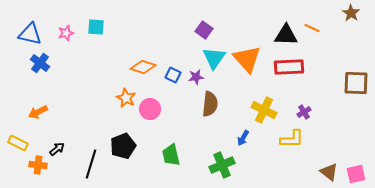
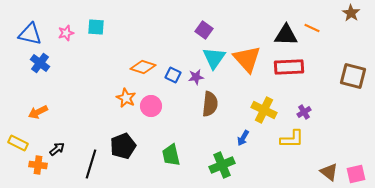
brown square: moved 3 px left, 7 px up; rotated 12 degrees clockwise
pink circle: moved 1 px right, 3 px up
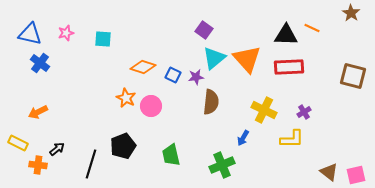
cyan square: moved 7 px right, 12 px down
cyan triangle: rotated 15 degrees clockwise
brown semicircle: moved 1 px right, 2 px up
pink square: moved 1 px down
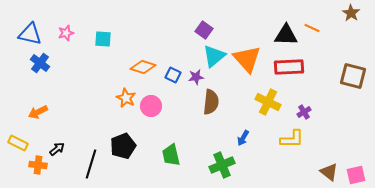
cyan triangle: moved 2 px up
yellow cross: moved 4 px right, 8 px up
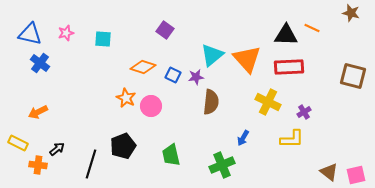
brown star: rotated 18 degrees counterclockwise
purple square: moved 39 px left
cyan triangle: moved 2 px left, 1 px up
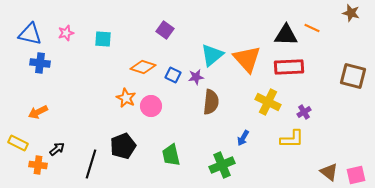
blue cross: rotated 30 degrees counterclockwise
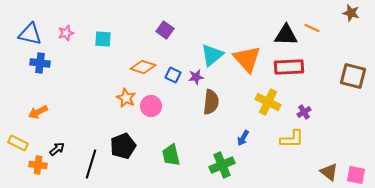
pink square: rotated 24 degrees clockwise
